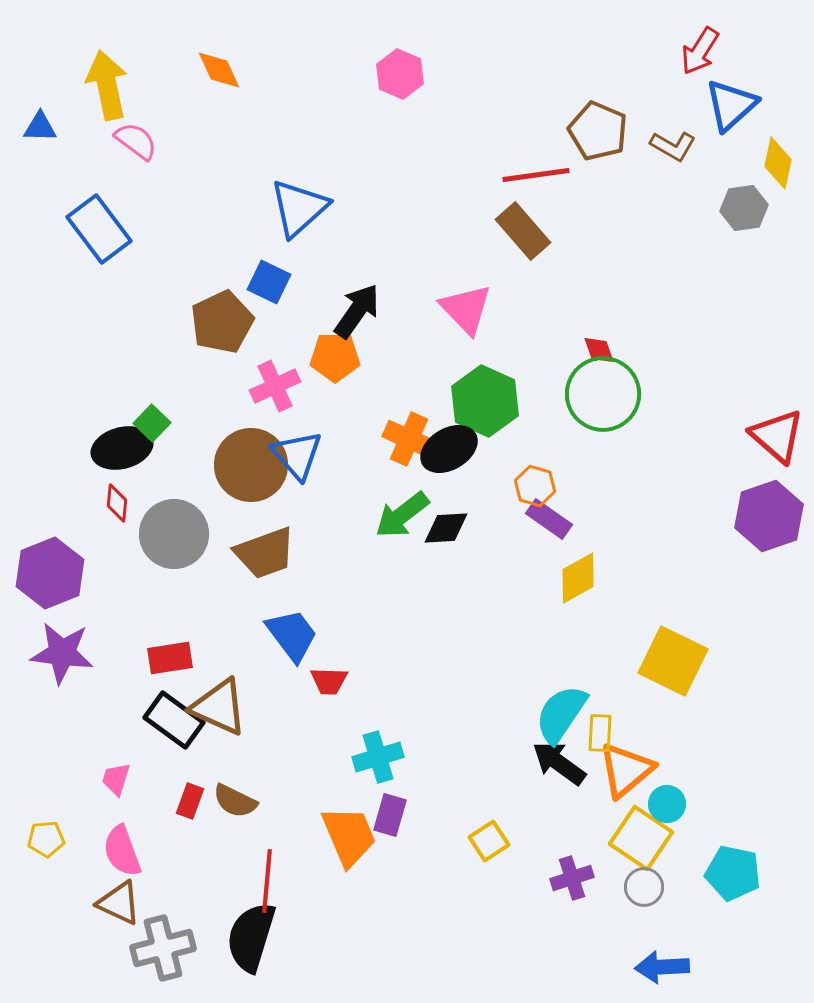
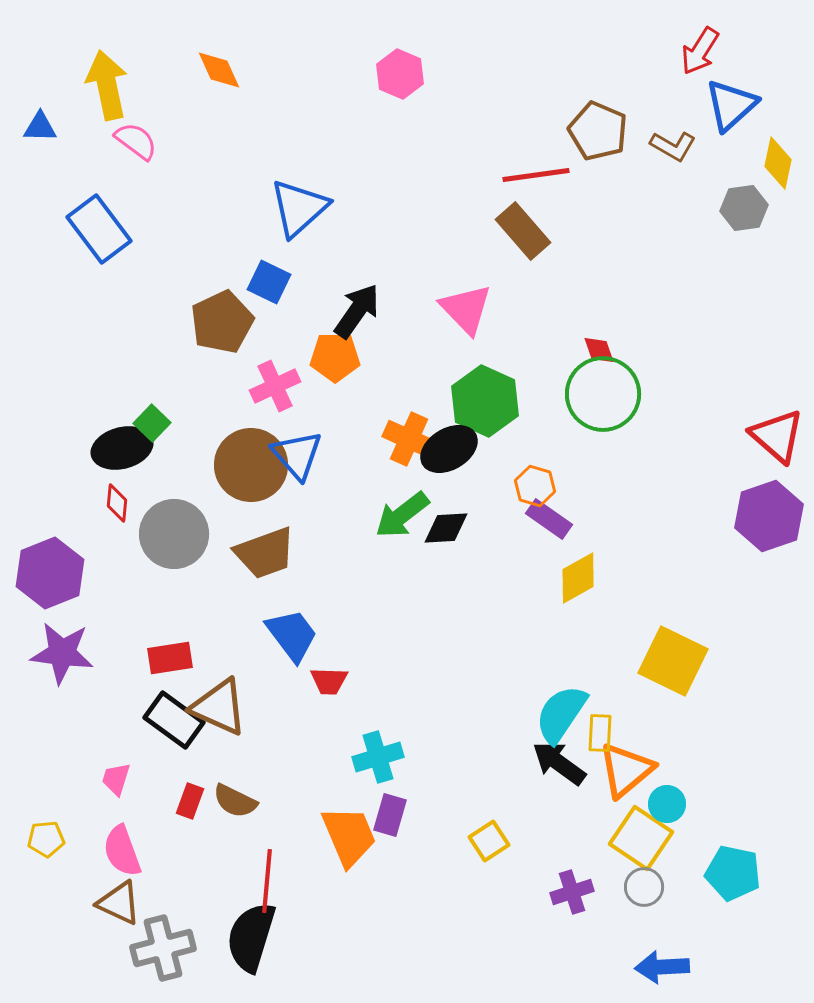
purple cross at (572, 878): moved 14 px down
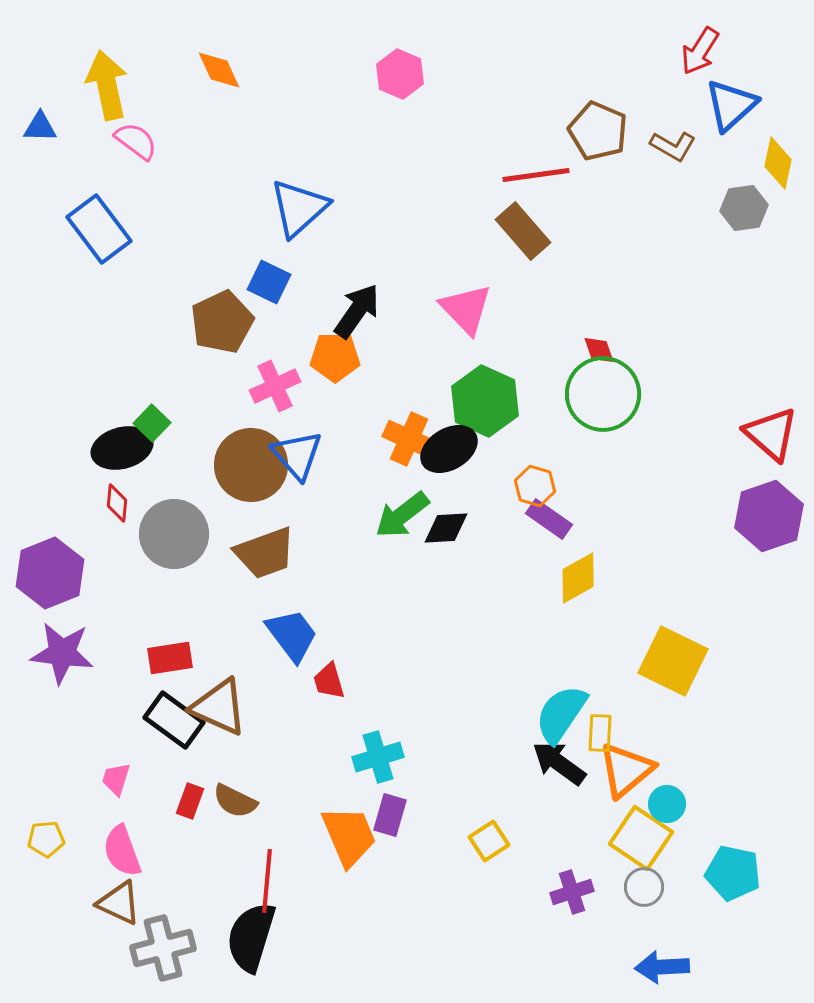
red triangle at (777, 436): moved 6 px left, 2 px up
red trapezoid at (329, 681): rotated 72 degrees clockwise
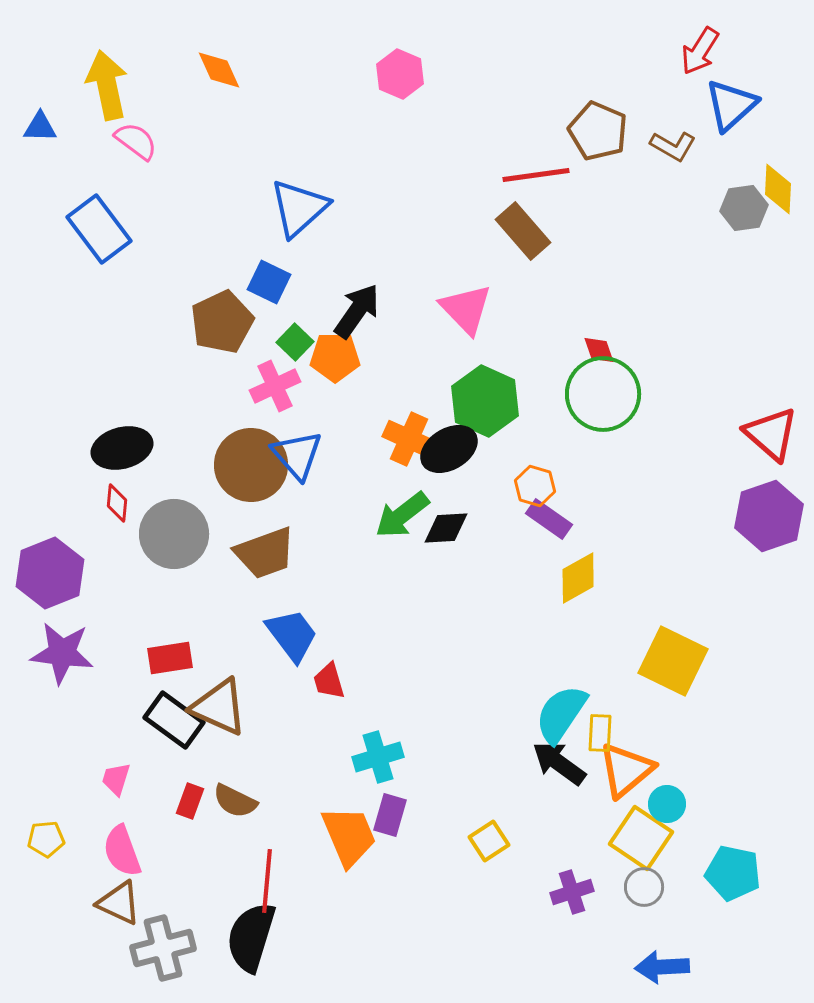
yellow diamond at (778, 163): moved 26 px down; rotated 9 degrees counterclockwise
green square at (152, 423): moved 143 px right, 81 px up
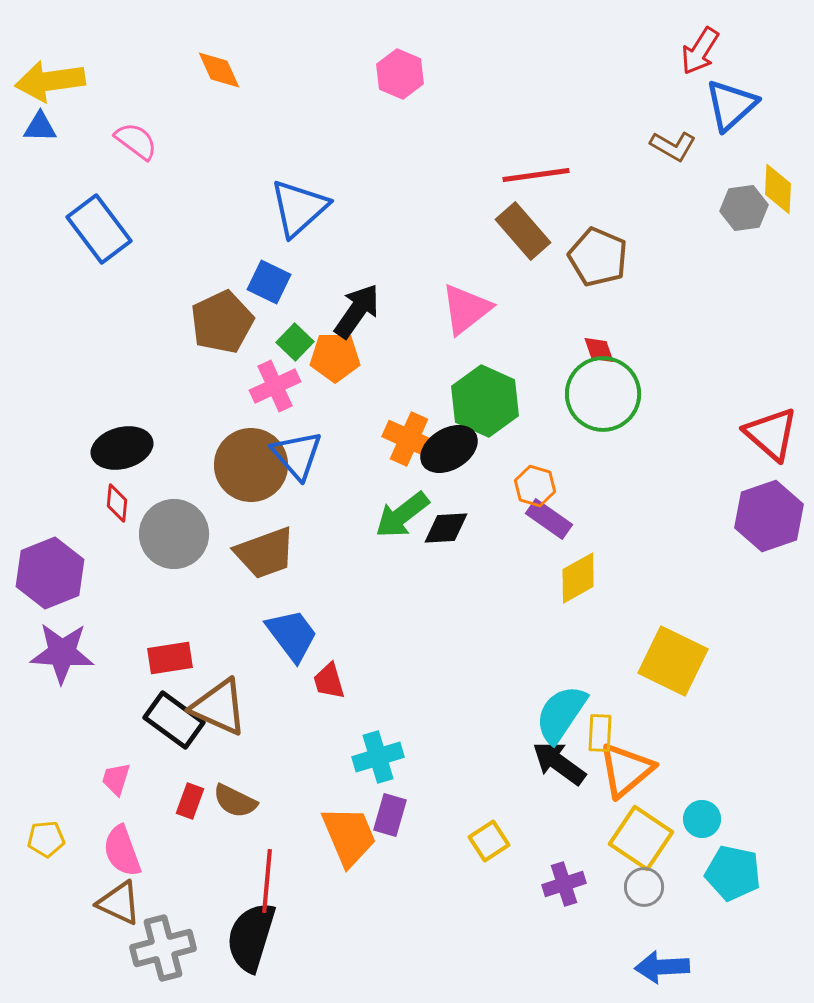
yellow arrow at (107, 85): moved 57 px left, 4 px up; rotated 86 degrees counterclockwise
brown pentagon at (598, 131): moved 126 px down
pink triangle at (466, 309): rotated 36 degrees clockwise
purple star at (62, 653): rotated 4 degrees counterclockwise
cyan circle at (667, 804): moved 35 px right, 15 px down
purple cross at (572, 892): moved 8 px left, 8 px up
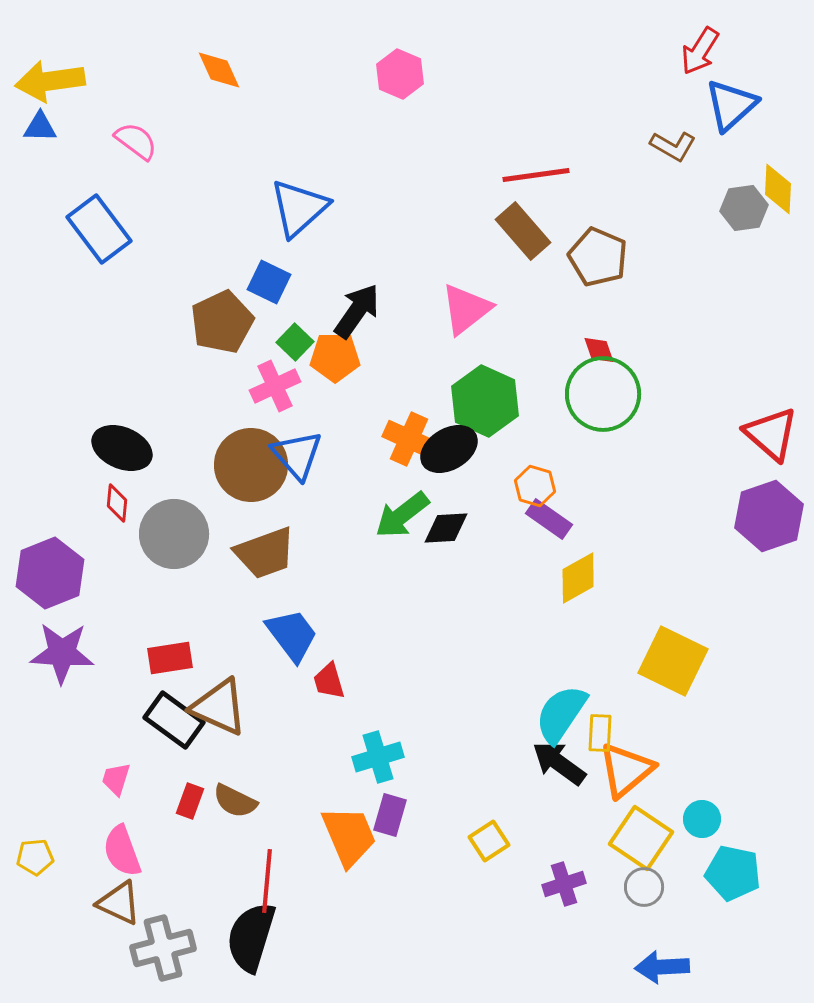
black ellipse at (122, 448): rotated 38 degrees clockwise
yellow pentagon at (46, 839): moved 11 px left, 18 px down
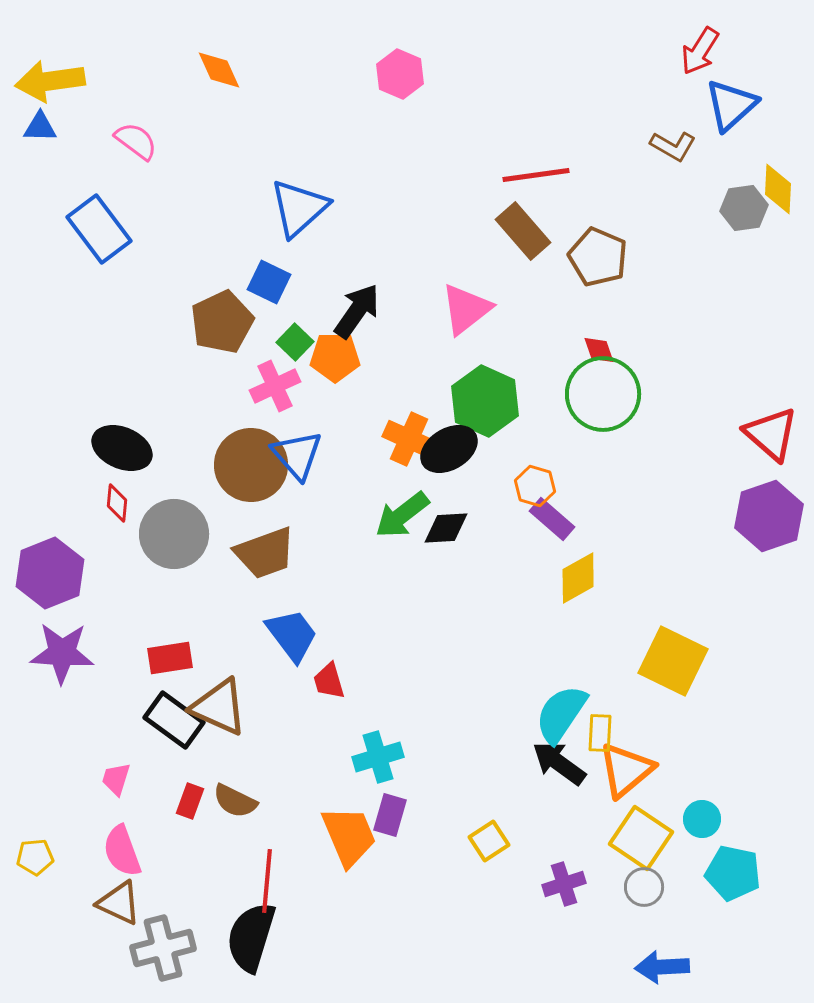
purple rectangle at (549, 519): moved 3 px right; rotated 6 degrees clockwise
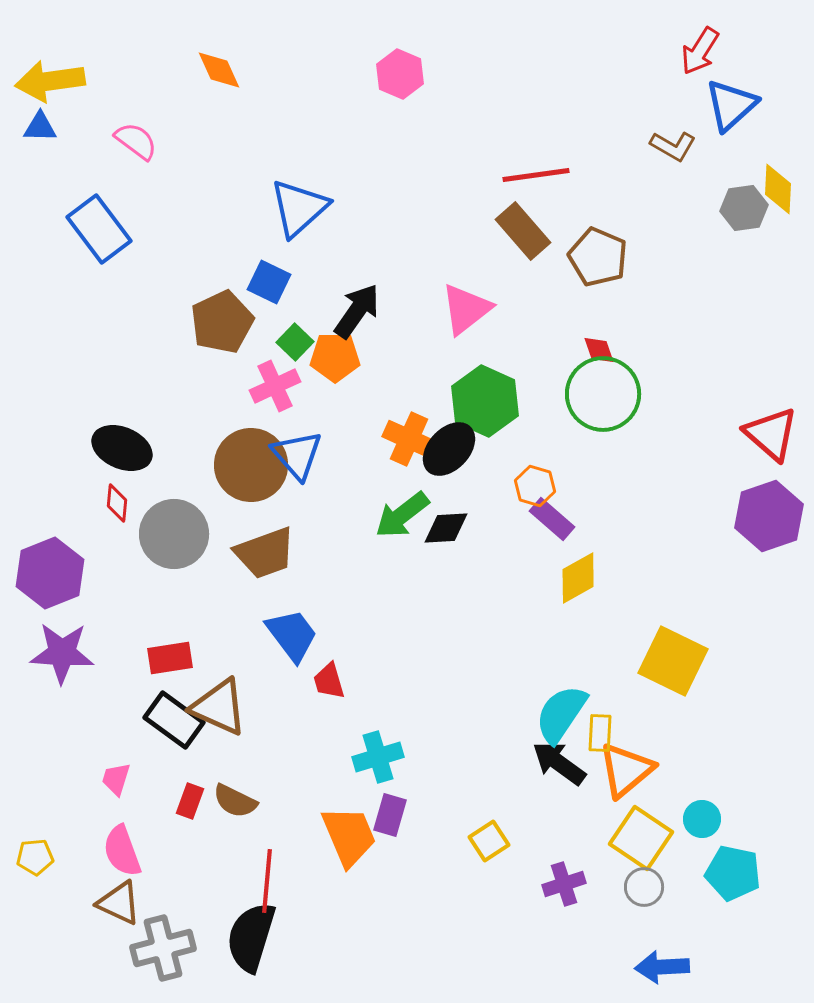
black ellipse at (449, 449): rotated 16 degrees counterclockwise
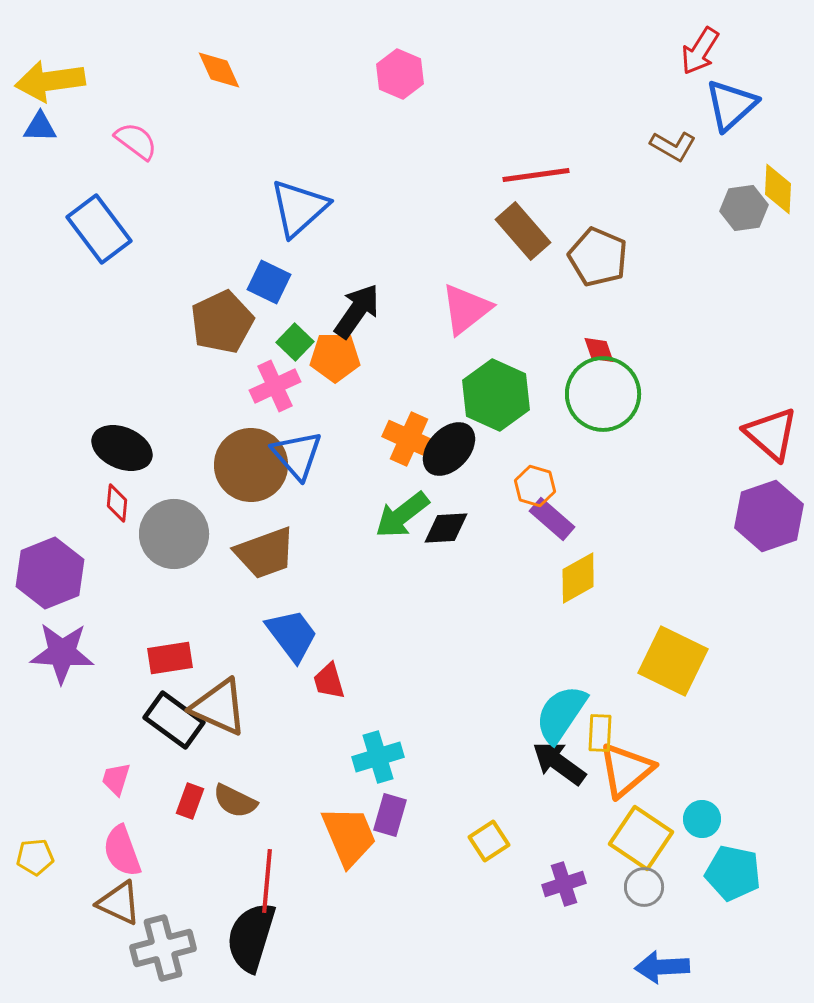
green hexagon at (485, 401): moved 11 px right, 6 px up
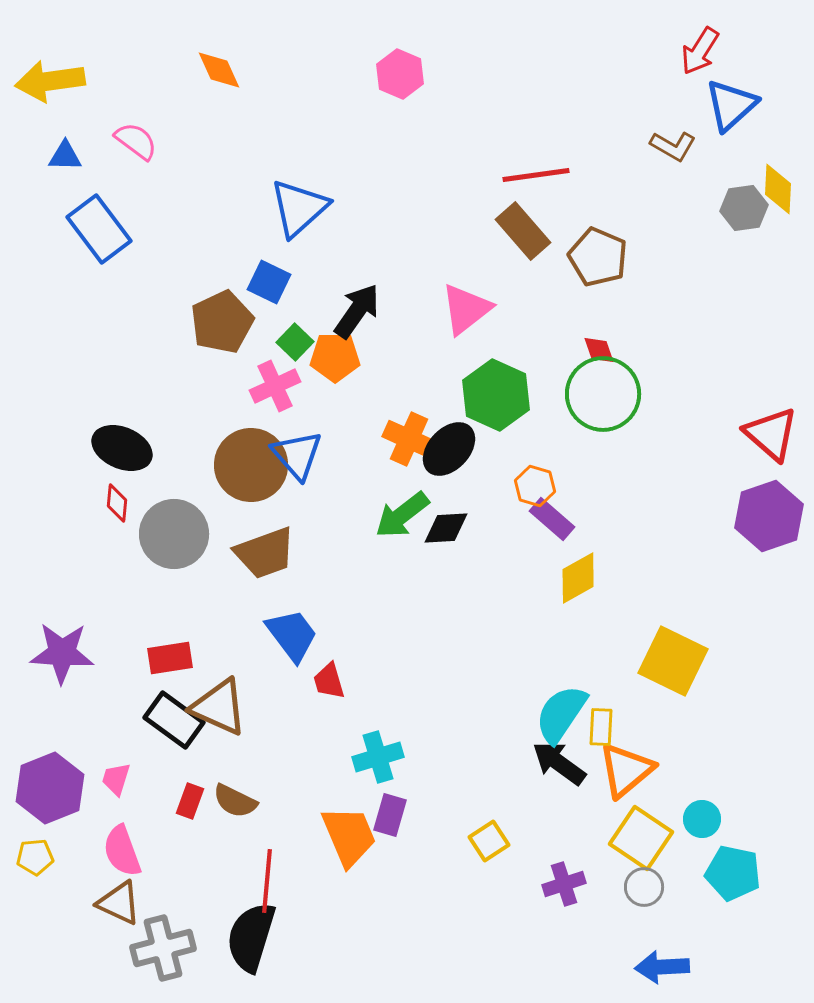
blue triangle at (40, 127): moved 25 px right, 29 px down
purple hexagon at (50, 573): moved 215 px down
yellow rectangle at (600, 733): moved 1 px right, 6 px up
